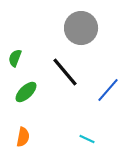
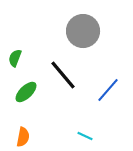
gray circle: moved 2 px right, 3 px down
black line: moved 2 px left, 3 px down
cyan line: moved 2 px left, 3 px up
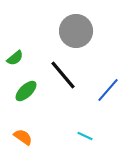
gray circle: moved 7 px left
green semicircle: rotated 150 degrees counterclockwise
green ellipse: moved 1 px up
orange semicircle: rotated 66 degrees counterclockwise
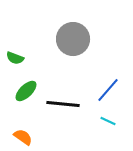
gray circle: moved 3 px left, 8 px down
green semicircle: rotated 60 degrees clockwise
black line: moved 29 px down; rotated 44 degrees counterclockwise
cyan line: moved 23 px right, 15 px up
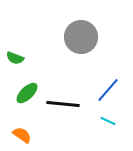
gray circle: moved 8 px right, 2 px up
green ellipse: moved 1 px right, 2 px down
orange semicircle: moved 1 px left, 2 px up
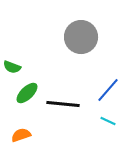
green semicircle: moved 3 px left, 9 px down
orange semicircle: moved 1 px left; rotated 54 degrees counterclockwise
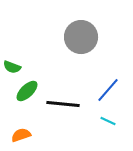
green ellipse: moved 2 px up
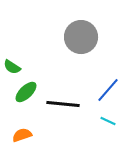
green semicircle: rotated 12 degrees clockwise
green ellipse: moved 1 px left, 1 px down
orange semicircle: moved 1 px right
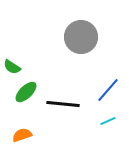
cyan line: rotated 49 degrees counterclockwise
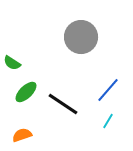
green semicircle: moved 4 px up
black line: rotated 28 degrees clockwise
cyan line: rotated 35 degrees counterclockwise
